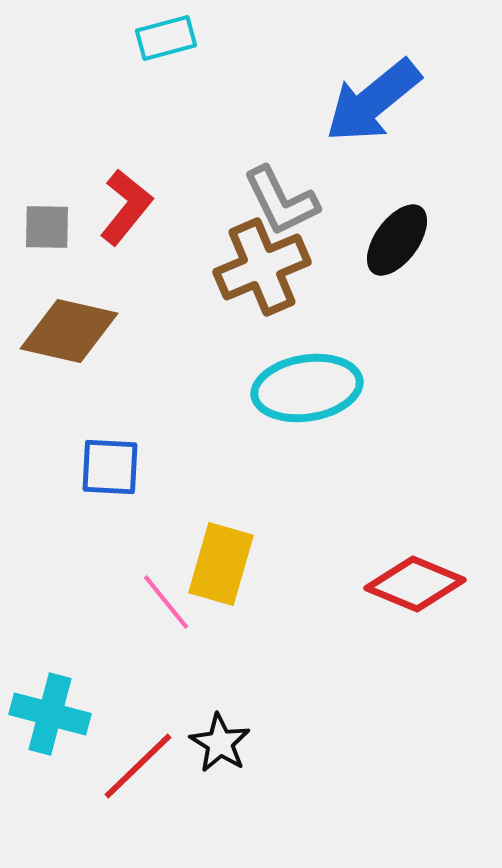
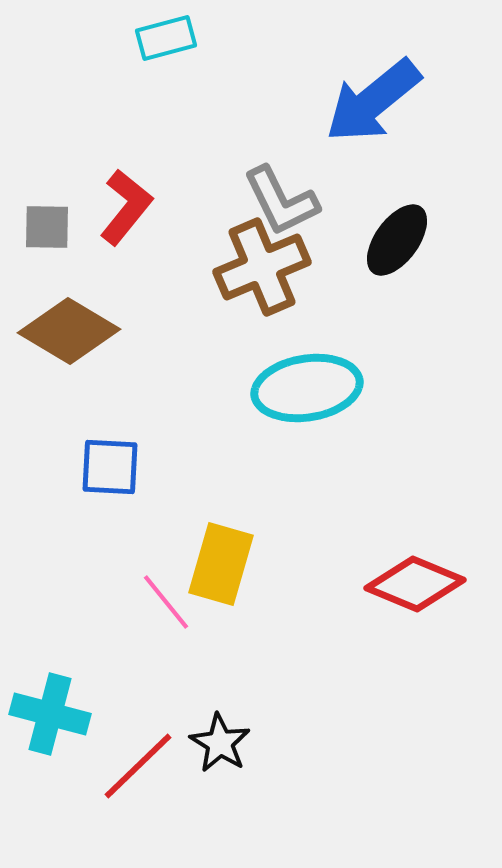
brown diamond: rotated 18 degrees clockwise
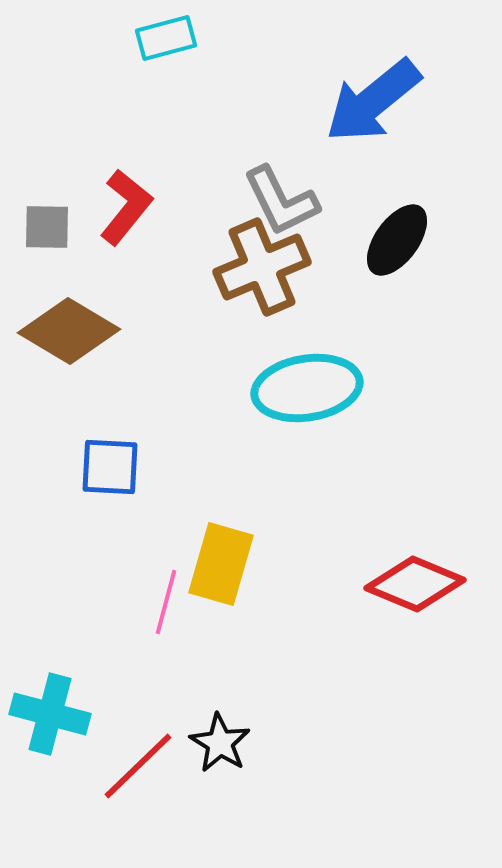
pink line: rotated 54 degrees clockwise
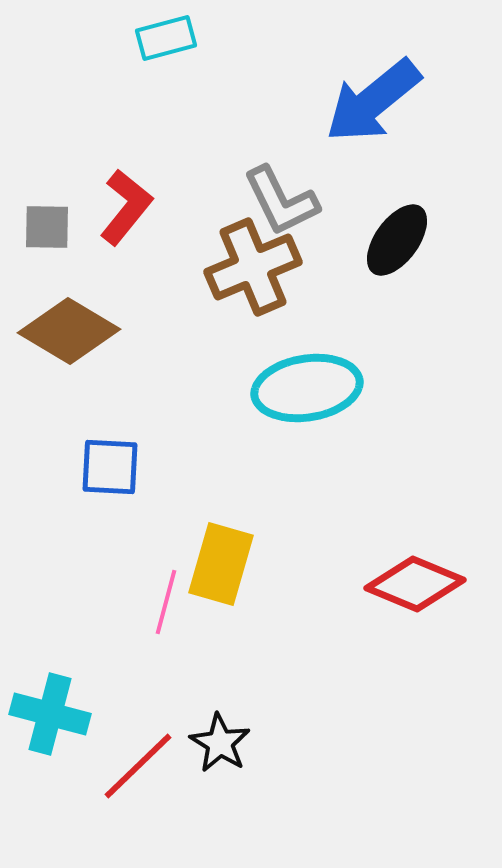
brown cross: moved 9 px left
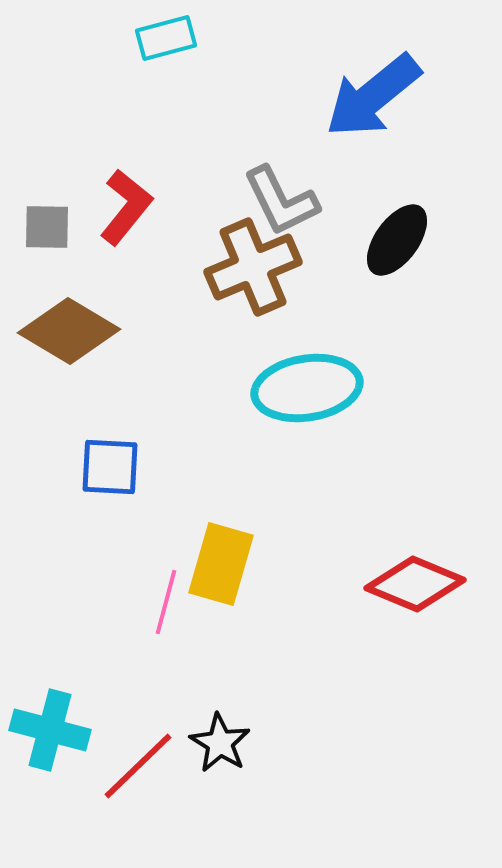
blue arrow: moved 5 px up
cyan cross: moved 16 px down
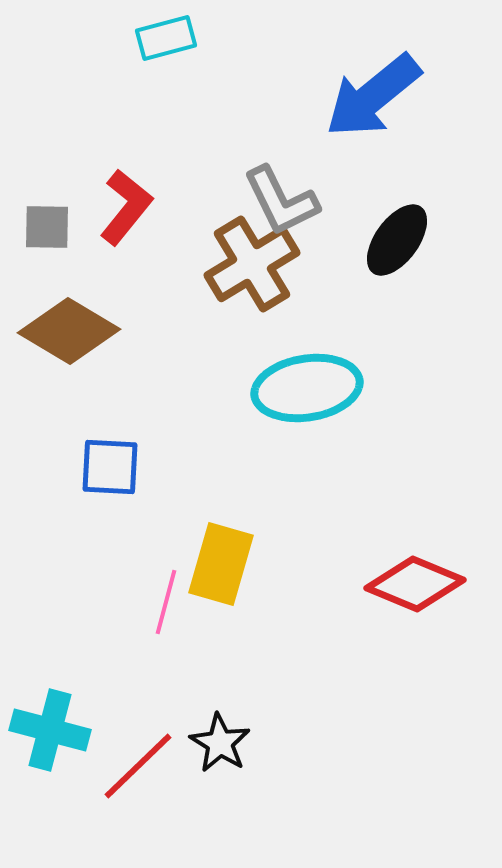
brown cross: moved 1 px left, 3 px up; rotated 8 degrees counterclockwise
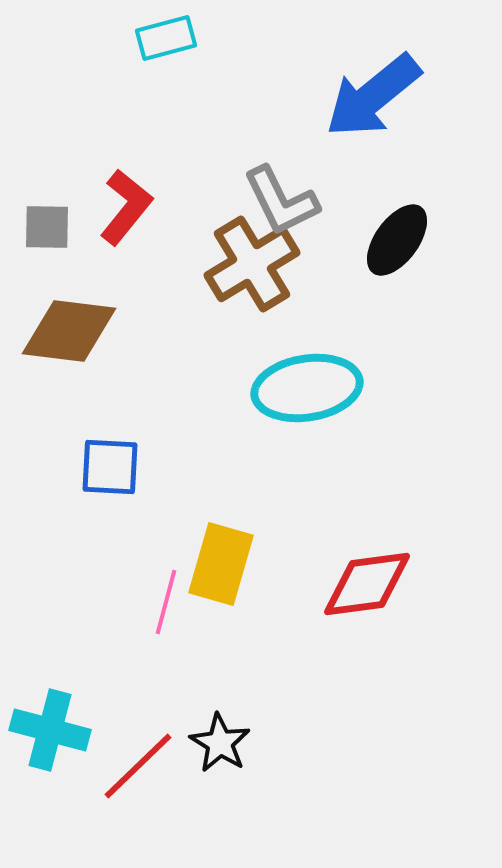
brown diamond: rotated 24 degrees counterclockwise
red diamond: moved 48 px left; rotated 30 degrees counterclockwise
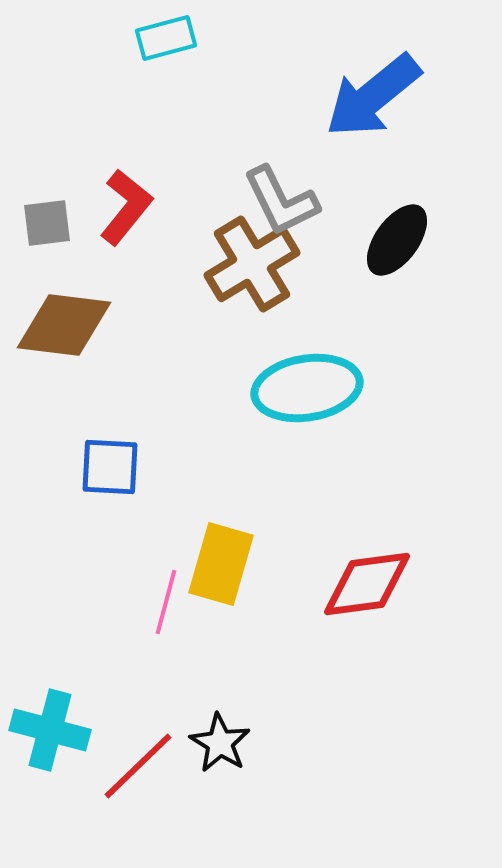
gray square: moved 4 px up; rotated 8 degrees counterclockwise
brown diamond: moved 5 px left, 6 px up
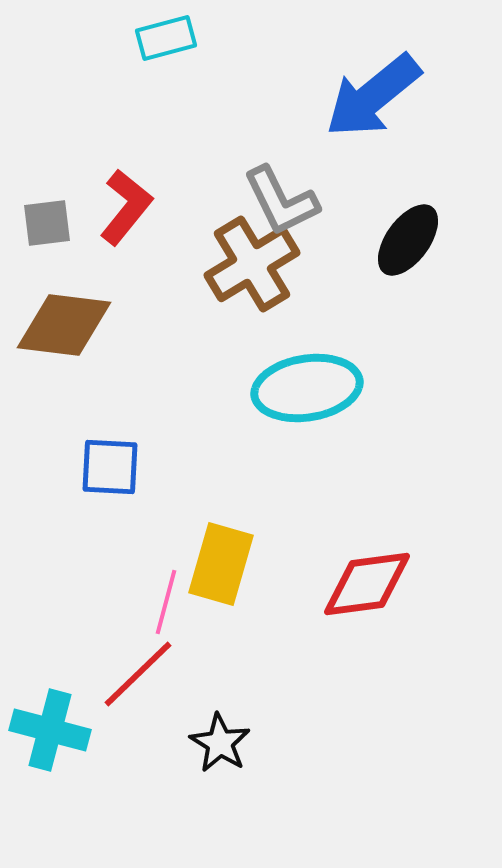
black ellipse: moved 11 px right
red line: moved 92 px up
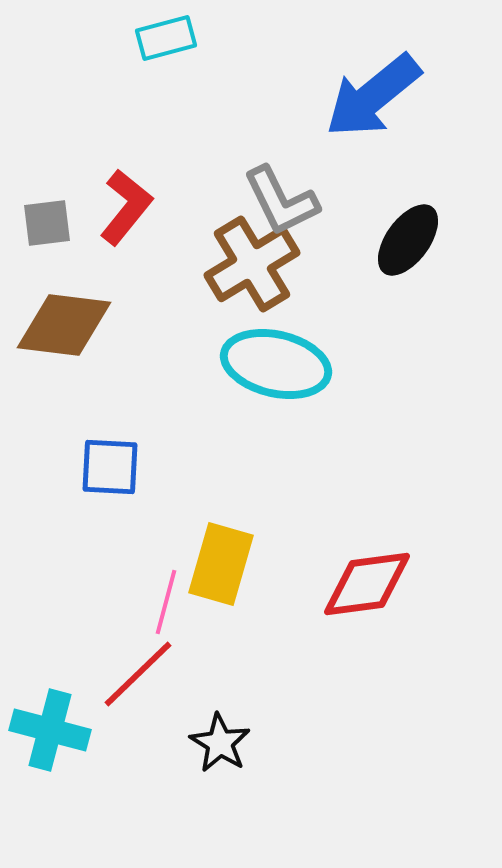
cyan ellipse: moved 31 px left, 24 px up; rotated 22 degrees clockwise
